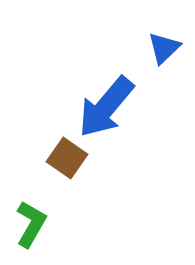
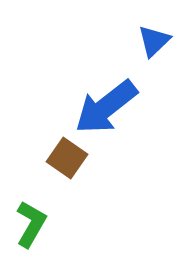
blue triangle: moved 10 px left, 7 px up
blue arrow: rotated 12 degrees clockwise
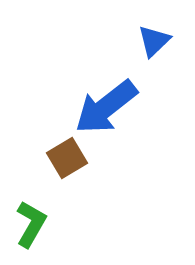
brown square: rotated 24 degrees clockwise
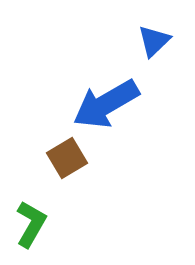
blue arrow: moved 3 px up; rotated 8 degrees clockwise
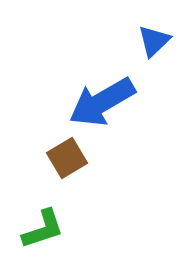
blue arrow: moved 4 px left, 2 px up
green L-shape: moved 12 px right, 5 px down; rotated 42 degrees clockwise
